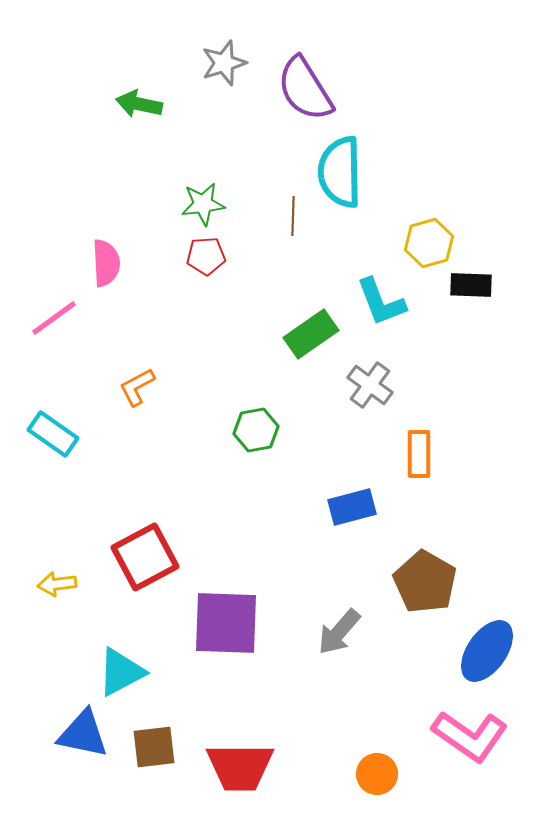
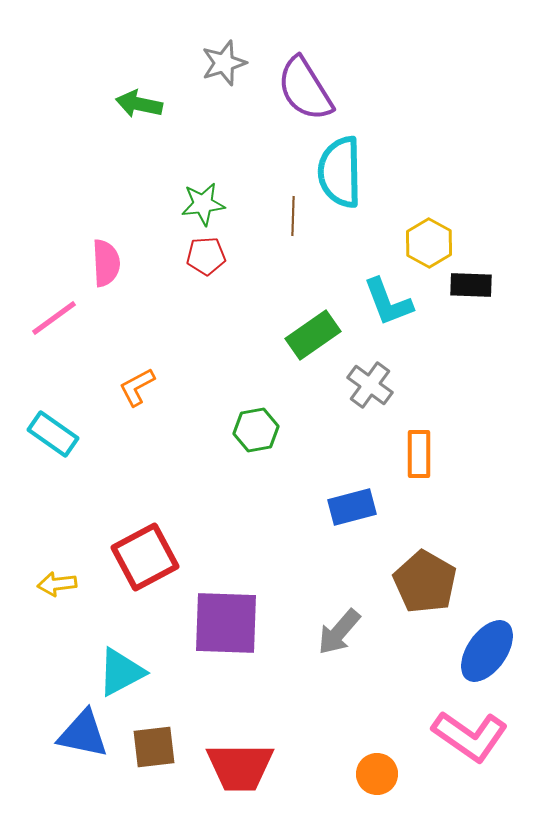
yellow hexagon: rotated 15 degrees counterclockwise
cyan L-shape: moved 7 px right
green rectangle: moved 2 px right, 1 px down
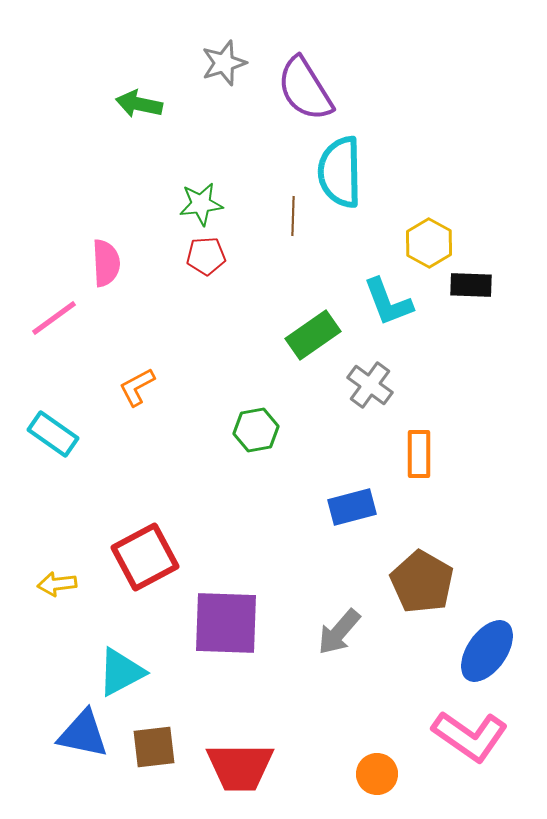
green star: moved 2 px left
brown pentagon: moved 3 px left
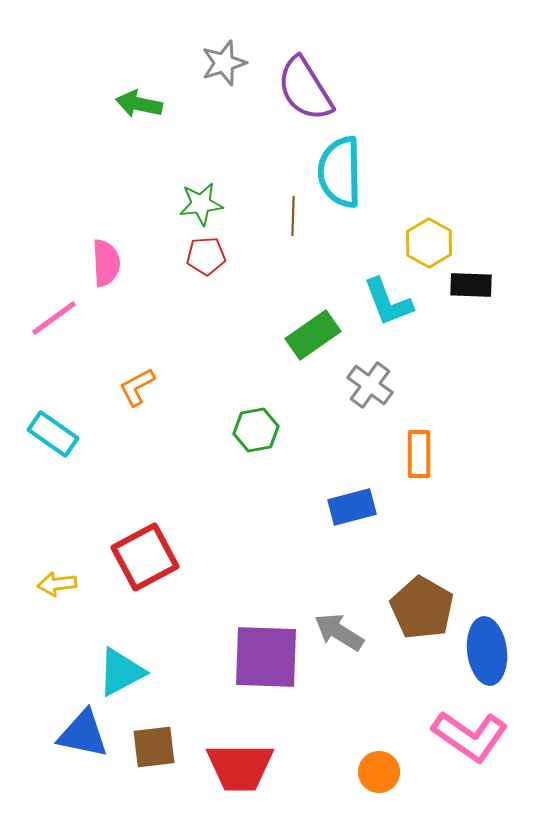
brown pentagon: moved 26 px down
purple square: moved 40 px right, 34 px down
gray arrow: rotated 81 degrees clockwise
blue ellipse: rotated 42 degrees counterclockwise
orange circle: moved 2 px right, 2 px up
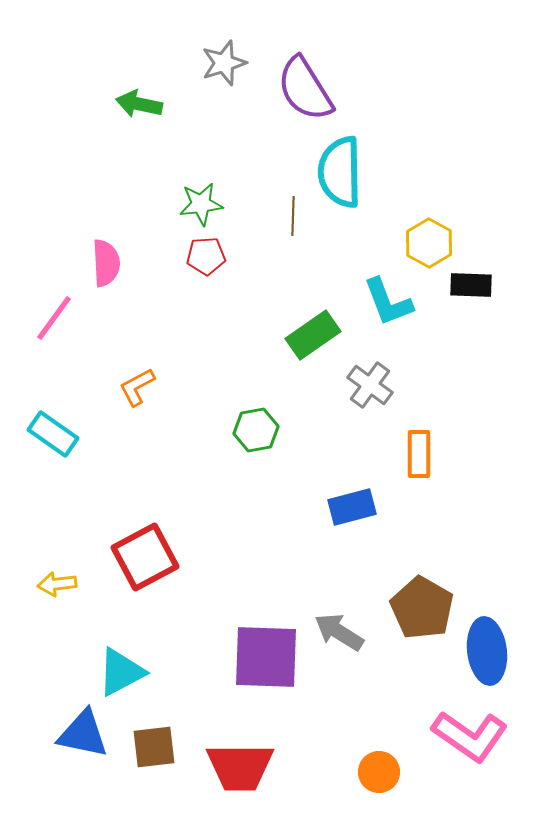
pink line: rotated 18 degrees counterclockwise
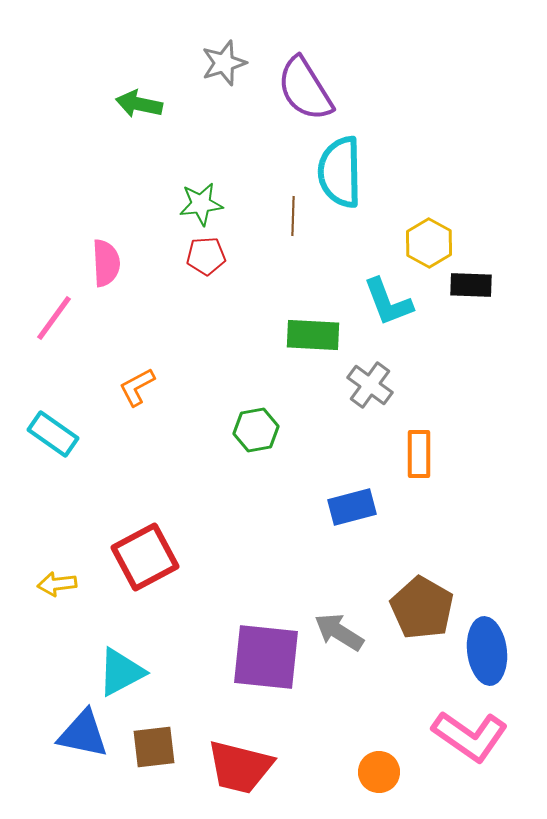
green rectangle: rotated 38 degrees clockwise
purple square: rotated 4 degrees clockwise
red trapezoid: rotated 14 degrees clockwise
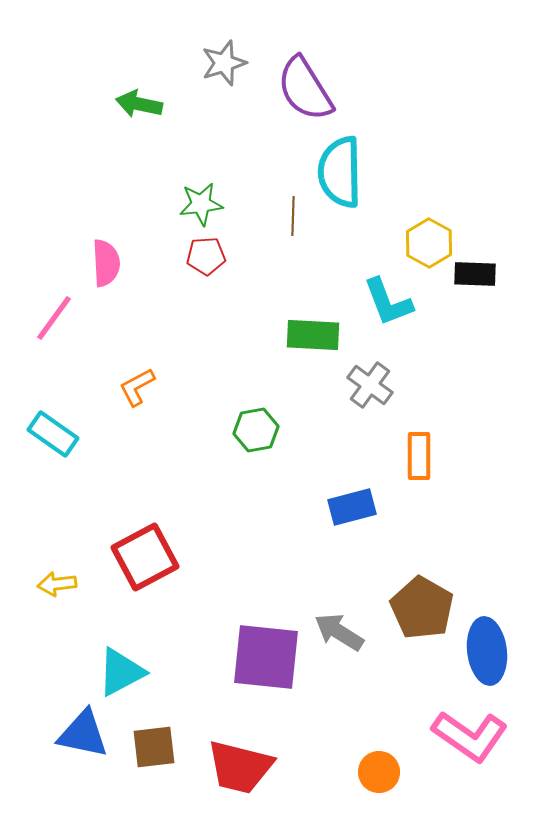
black rectangle: moved 4 px right, 11 px up
orange rectangle: moved 2 px down
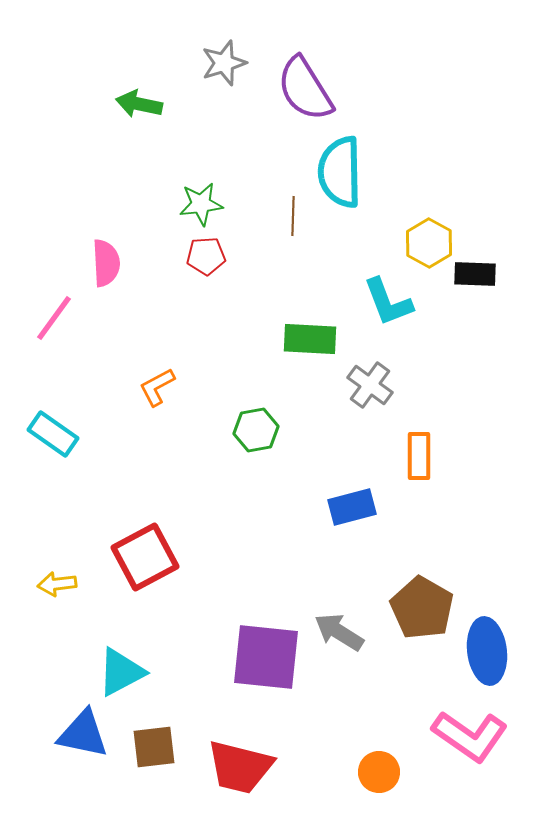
green rectangle: moved 3 px left, 4 px down
orange L-shape: moved 20 px right
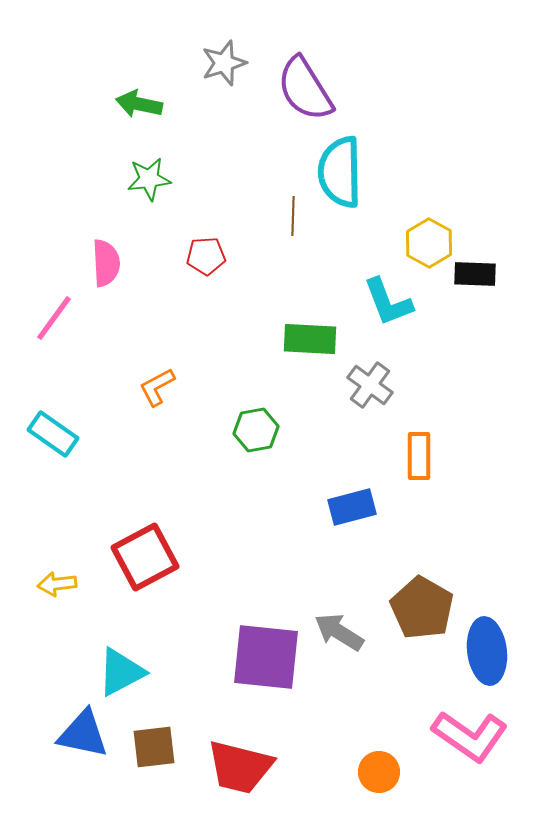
green star: moved 52 px left, 25 px up
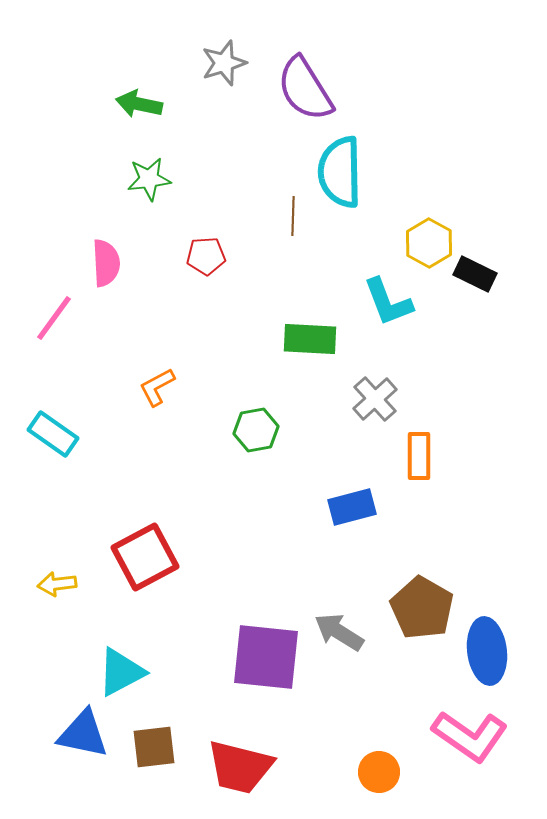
black rectangle: rotated 24 degrees clockwise
gray cross: moved 5 px right, 14 px down; rotated 12 degrees clockwise
